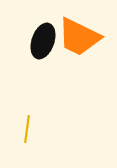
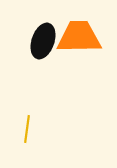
orange trapezoid: rotated 153 degrees clockwise
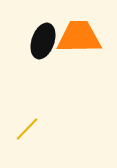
yellow line: rotated 36 degrees clockwise
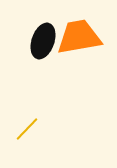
orange trapezoid: rotated 9 degrees counterclockwise
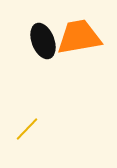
black ellipse: rotated 40 degrees counterclockwise
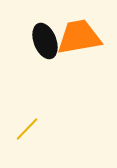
black ellipse: moved 2 px right
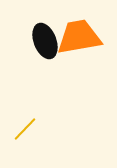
yellow line: moved 2 px left
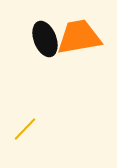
black ellipse: moved 2 px up
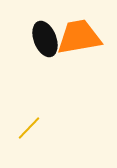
yellow line: moved 4 px right, 1 px up
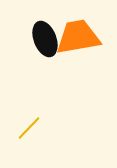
orange trapezoid: moved 1 px left
